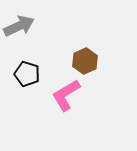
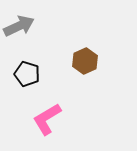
pink L-shape: moved 19 px left, 24 px down
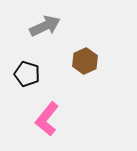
gray arrow: moved 26 px right
pink L-shape: rotated 20 degrees counterclockwise
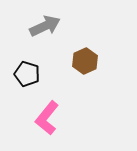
pink L-shape: moved 1 px up
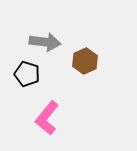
gray arrow: moved 16 px down; rotated 32 degrees clockwise
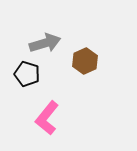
gray arrow: moved 1 px down; rotated 24 degrees counterclockwise
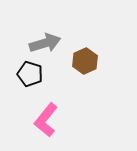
black pentagon: moved 3 px right
pink L-shape: moved 1 px left, 2 px down
